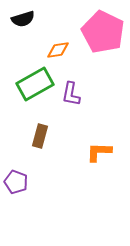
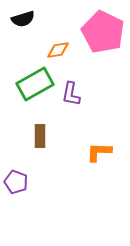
brown rectangle: rotated 15 degrees counterclockwise
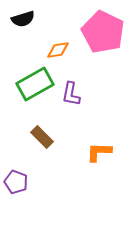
brown rectangle: moved 2 px right, 1 px down; rotated 45 degrees counterclockwise
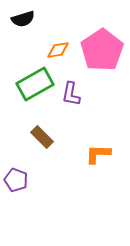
pink pentagon: moved 1 px left, 18 px down; rotated 12 degrees clockwise
orange L-shape: moved 1 px left, 2 px down
purple pentagon: moved 2 px up
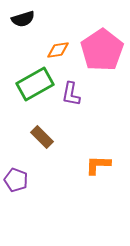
orange L-shape: moved 11 px down
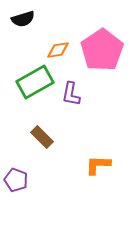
green rectangle: moved 2 px up
